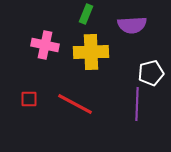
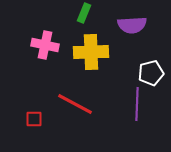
green rectangle: moved 2 px left, 1 px up
red square: moved 5 px right, 20 px down
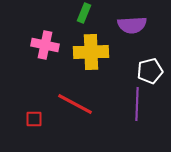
white pentagon: moved 1 px left, 2 px up
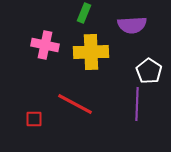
white pentagon: moved 1 px left; rotated 25 degrees counterclockwise
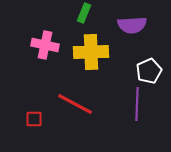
white pentagon: rotated 15 degrees clockwise
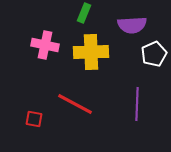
white pentagon: moved 5 px right, 17 px up
red square: rotated 12 degrees clockwise
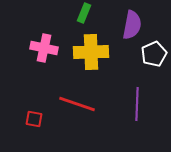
purple semicircle: rotated 76 degrees counterclockwise
pink cross: moved 1 px left, 3 px down
red line: moved 2 px right; rotated 9 degrees counterclockwise
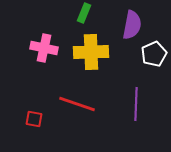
purple line: moved 1 px left
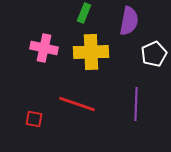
purple semicircle: moved 3 px left, 4 px up
